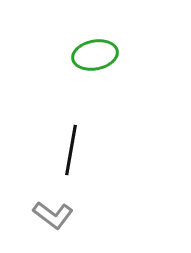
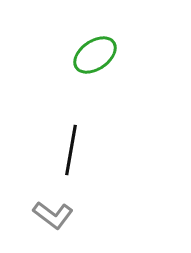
green ellipse: rotated 24 degrees counterclockwise
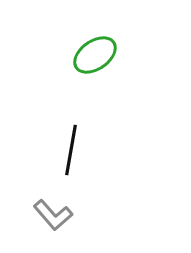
gray L-shape: rotated 12 degrees clockwise
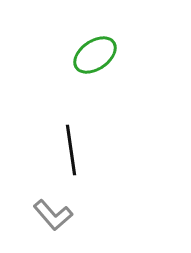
black line: rotated 18 degrees counterclockwise
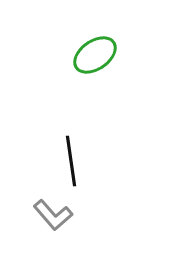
black line: moved 11 px down
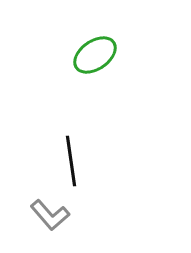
gray L-shape: moved 3 px left
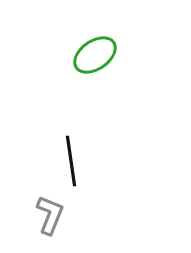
gray L-shape: rotated 117 degrees counterclockwise
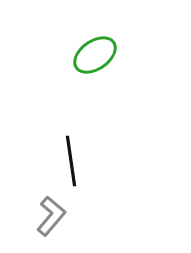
gray L-shape: moved 1 px right, 1 px down; rotated 18 degrees clockwise
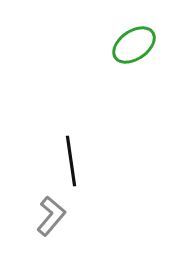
green ellipse: moved 39 px right, 10 px up
